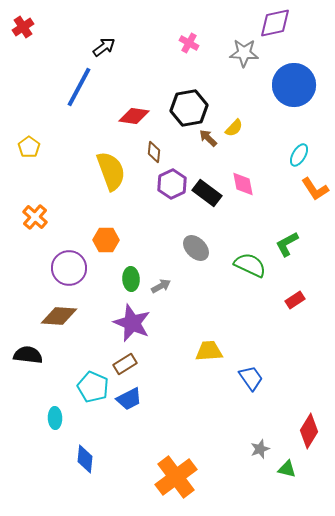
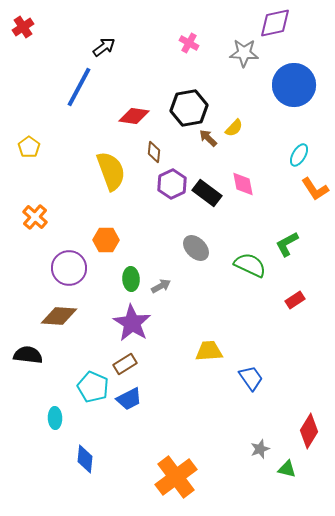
purple star at (132, 323): rotated 9 degrees clockwise
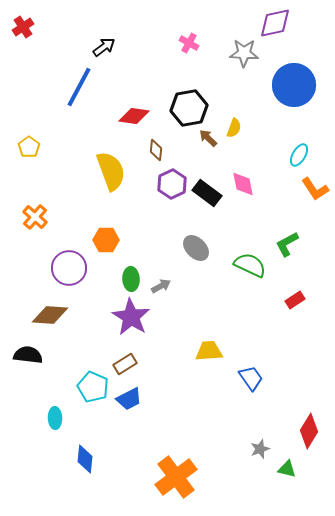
yellow semicircle at (234, 128): rotated 24 degrees counterclockwise
brown diamond at (154, 152): moved 2 px right, 2 px up
brown diamond at (59, 316): moved 9 px left, 1 px up
purple star at (132, 323): moved 1 px left, 6 px up
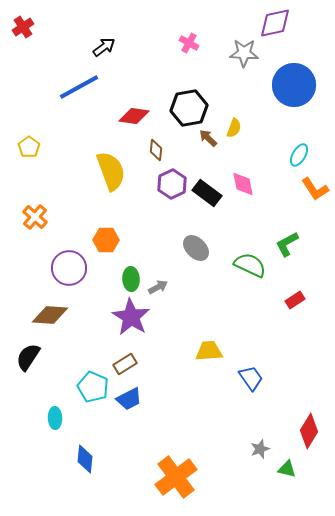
blue line at (79, 87): rotated 33 degrees clockwise
gray arrow at (161, 286): moved 3 px left, 1 px down
black semicircle at (28, 355): moved 2 px down; rotated 64 degrees counterclockwise
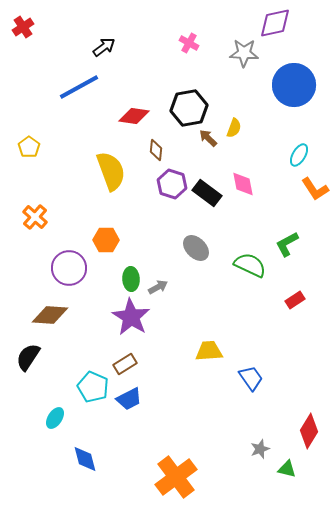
purple hexagon at (172, 184): rotated 16 degrees counterclockwise
cyan ellipse at (55, 418): rotated 35 degrees clockwise
blue diamond at (85, 459): rotated 20 degrees counterclockwise
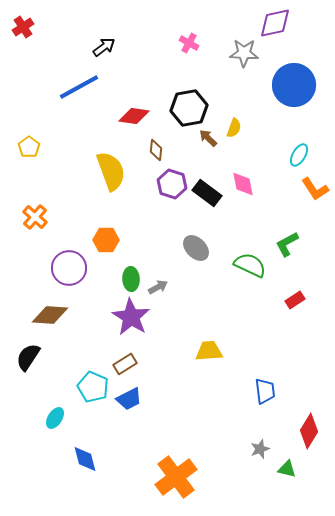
blue trapezoid at (251, 378): moved 14 px right, 13 px down; rotated 28 degrees clockwise
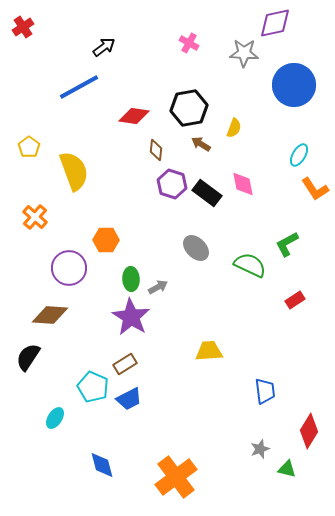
brown arrow at (208, 138): moved 7 px left, 6 px down; rotated 12 degrees counterclockwise
yellow semicircle at (111, 171): moved 37 px left
blue diamond at (85, 459): moved 17 px right, 6 px down
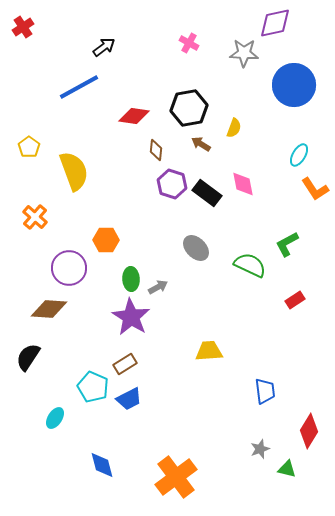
brown diamond at (50, 315): moved 1 px left, 6 px up
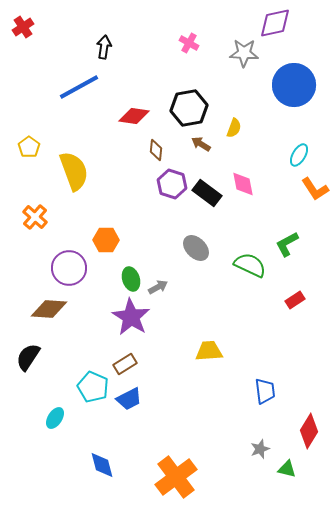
black arrow at (104, 47): rotated 45 degrees counterclockwise
green ellipse at (131, 279): rotated 15 degrees counterclockwise
